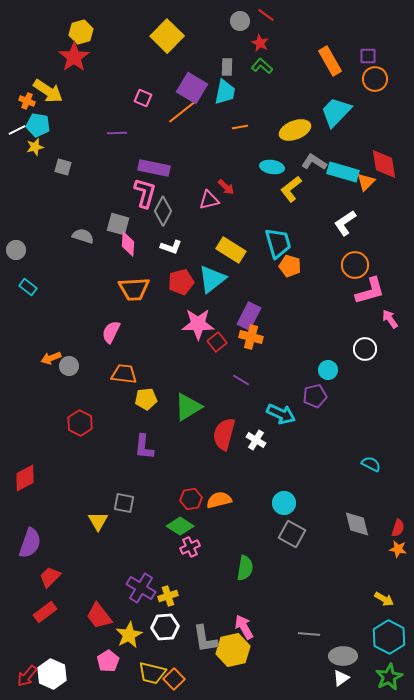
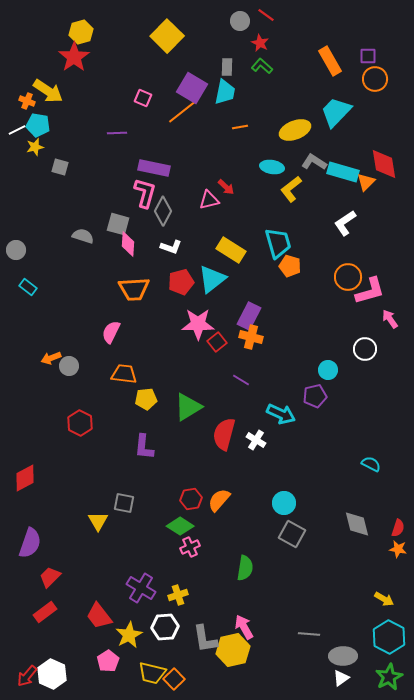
gray square at (63, 167): moved 3 px left
orange circle at (355, 265): moved 7 px left, 12 px down
orange semicircle at (219, 500): rotated 35 degrees counterclockwise
yellow cross at (168, 596): moved 10 px right, 1 px up
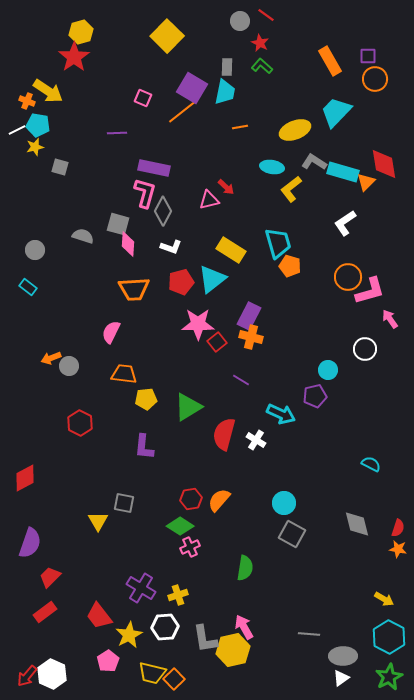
gray circle at (16, 250): moved 19 px right
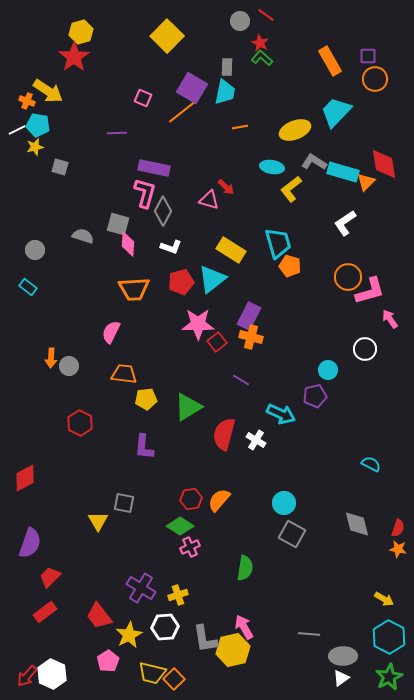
green L-shape at (262, 66): moved 8 px up
pink triangle at (209, 200): rotated 30 degrees clockwise
orange arrow at (51, 358): rotated 66 degrees counterclockwise
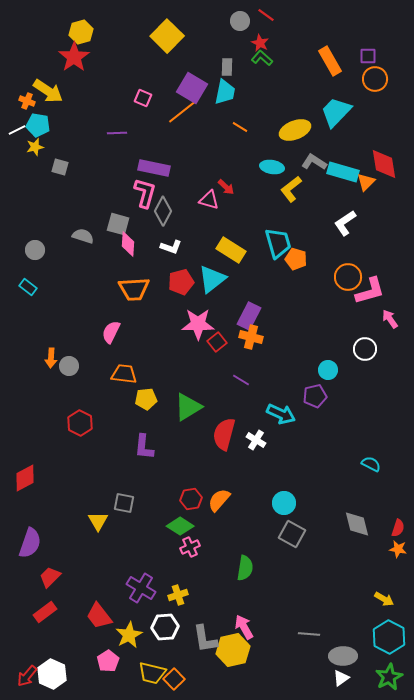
orange line at (240, 127): rotated 42 degrees clockwise
orange pentagon at (290, 266): moved 6 px right, 7 px up
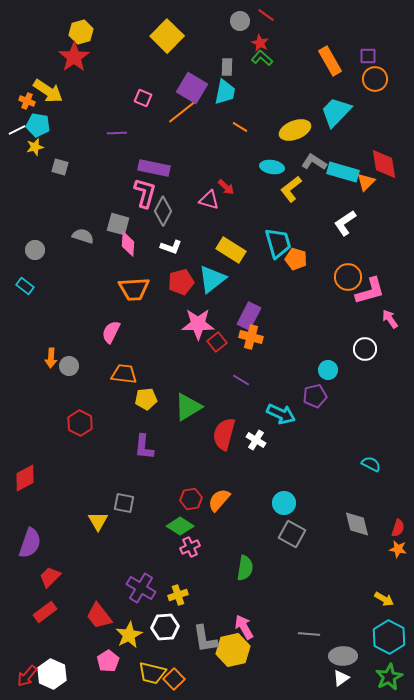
cyan rectangle at (28, 287): moved 3 px left, 1 px up
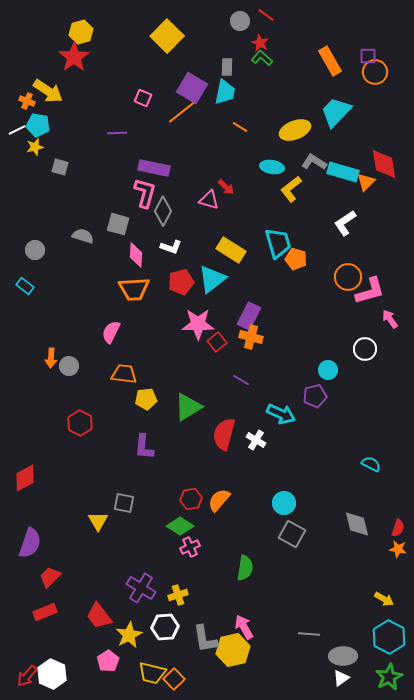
orange circle at (375, 79): moved 7 px up
pink diamond at (128, 244): moved 8 px right, 11 px down
red rectangle at (45, 612): rotated 15 degrees clockwise
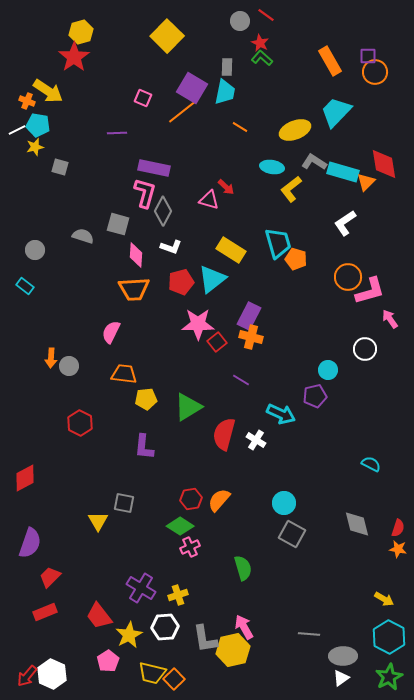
green semicircle at (245, 568): moved 2 px left; rotated 25 degrees counterclockwise
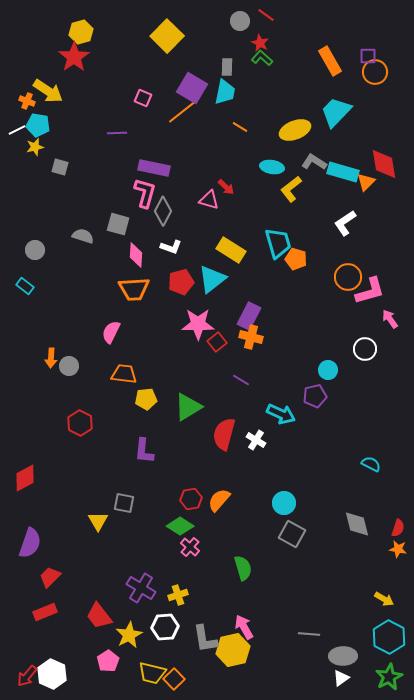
purple L-shape at (144, 447): moved 4 px down
pink cross at (190, 547): rotated 24 degrees counterclockwise
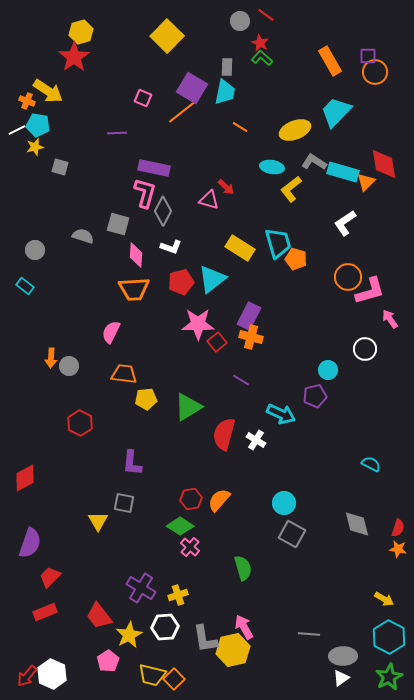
yellow rectangle at (231, 250): moved 9 px right, 2 px up
purple L-shape at (144, 451): moved 12 px left, 12 px down
yellow trapezoid at (152, 673): moved 2 px down
